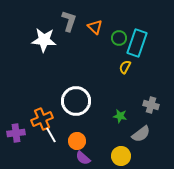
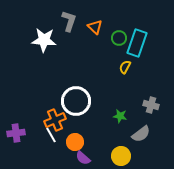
orange cross: moved 13 px right, 1 px down
orange circle: moved 2 px left, 1 px down
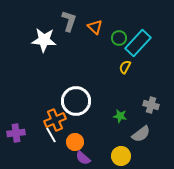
cyan rectangle: moved 1 px right; rotated 24 degrees clockwise
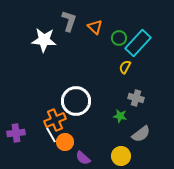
gray cross: moved 15 px left, 7 px up
orange circle: moved 10 px left
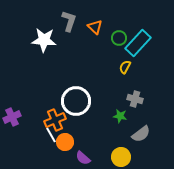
gray cross: moved 1 px left, 1 px down
purple cross: moved 4 px left, 16 px up; rotated 18 degrees counterclockwise
yellow circle: moved 1 px down
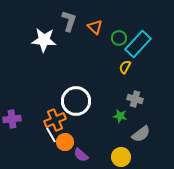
cyan rectangle: moved 1 px down
purple cross: moved 2 px down; rotated 18 degrees clockwise
purple semicircle: moved 2 px left, 3 px up
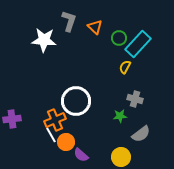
green star: rotated 16 degrees counterclockwise
orange circle: moved 1 px right
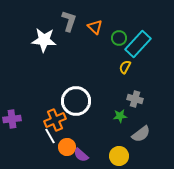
white line: moved 1 px left, 1 px down
orange circle: moved 1 px right, 5 px down
yellow circle: moved 2 px left, 1 px up
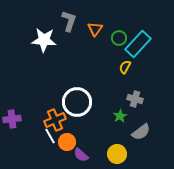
orange triangle: moved 2 px down; rotated 21 degrees clockwise
white circle: moved 1 px right, 1 px down
green star: rotated 24 degrees counterclockwise
gray semicircle: moved 2 px up
orange circle: moved 5 px up
yellow circle: moved 2 px left, 2 px up
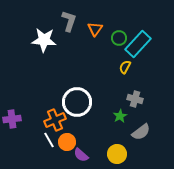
white line: moved 1 px left, 4 px down
